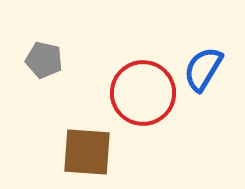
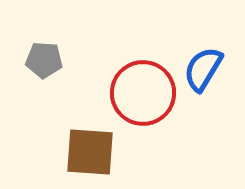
gray pentagon: rotated 9 degrees counterclockwise
brown square: moved 3 px right
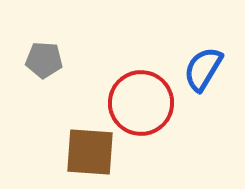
red circle: moved 2 px left, 10 px down
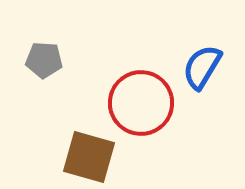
blue semicircle: moved 1 px left, 2 px up
brown square: moved 1 px left, 5 px down; rotated 12 degrees clockwise
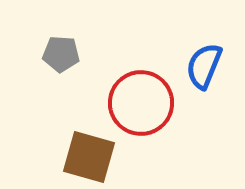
gray pentagon: moved 17 px right, 6 px up
blue semicircle: moved 2 px right, 1 px up; rotated 9 degrees counterclockwise
